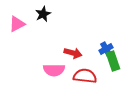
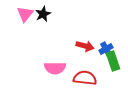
pink triangle: moved 8 px right, 10 px up; rotated 24 degrees counterclockwise
red arrow: moved 12 px right, 7 px up
pink semicircle: moved 1 px right, 2 px up
red semicircle: moved 2 px down
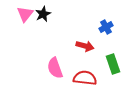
blue cross: moved 22 px up
green rectangle: moved 3 px down
pink semicircle: rotated 70 degrees clockwise
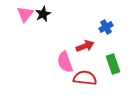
red arrow: rotated 36 degrees counterclockwise
pink semicircle: moved 10 px right, 6 px up
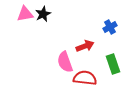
pink triangle: rotated 42 degrees clockwise
blue cross: moved 4 px right
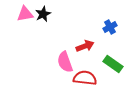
green rectangle: rotated 36 degrees counterclockwise
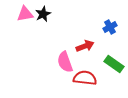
green rectangle: moved 1 px right
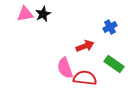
pink semicircle: moved 6 px down
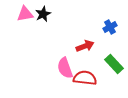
green rectangle: rotated 12 degrees clockwise
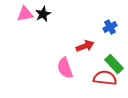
red semicircle: moved 20 px right
